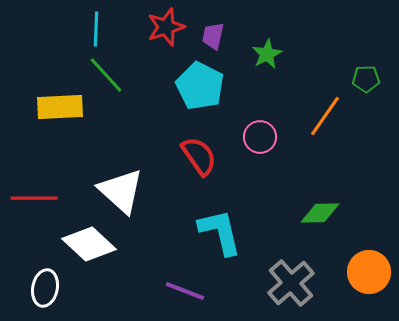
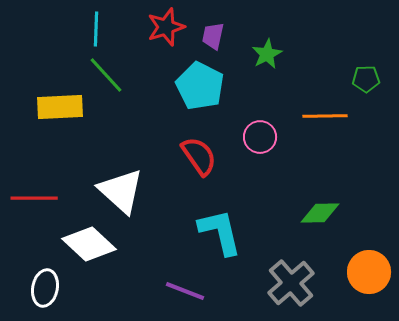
orange line: rotated 54 degrees clockwise
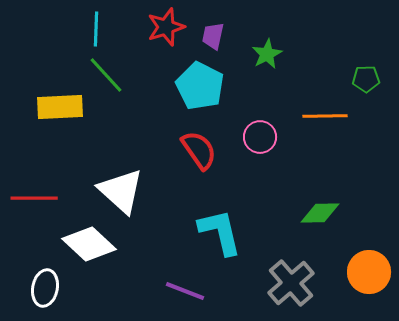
red semicircle: moved 6 px up
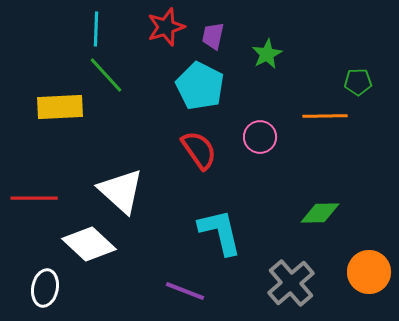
green pentagon: moved 8 px left, 3 px down
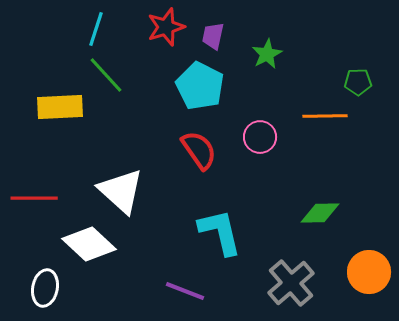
cyan line: rotated 16 degrees clockwise
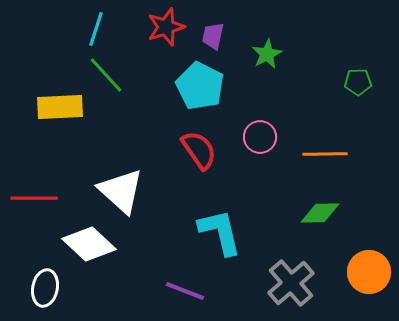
orange line: moved 38 px down
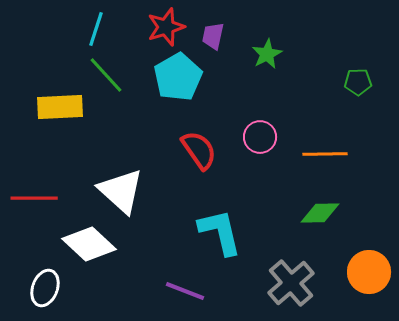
cyan pentagon: moved 22 px left, 9 px up; rotated 15 degrees clockwise
white ellipse: rotated 9 degrees clockwise
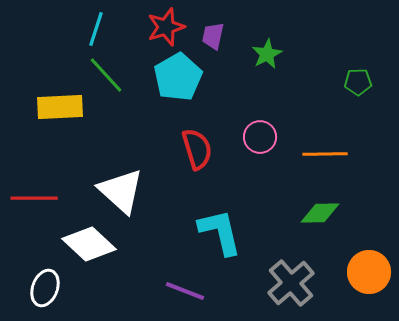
red semicircle: moved 2 px left, 1 px up; rotated 18 degrees clockwise
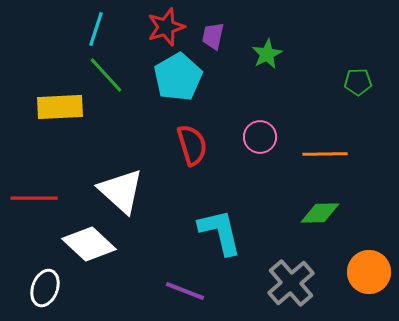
red semicircle: moved 5 px left, 4 px up
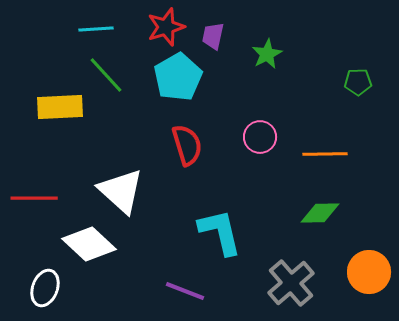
cyan line: rotated 68 degrees clockwise
red semicircle: moved 5 px left
